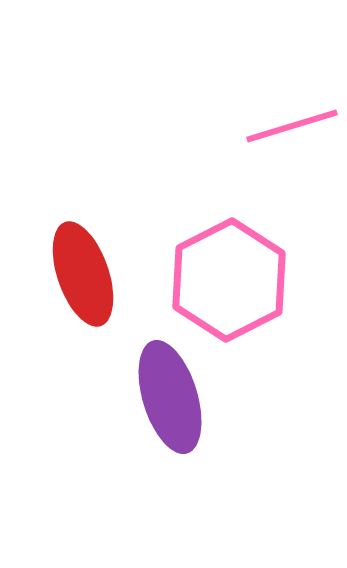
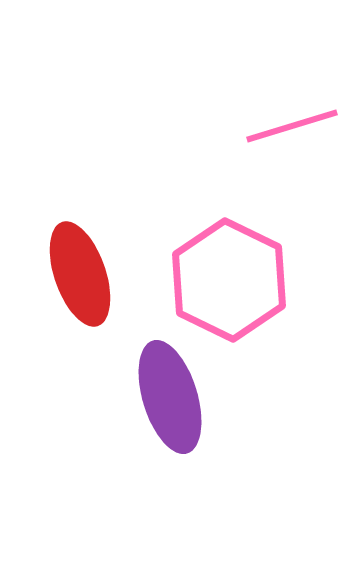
red ellipse: moved 3 px left
pink hexagon: rotated 7 degrees counterclockwise
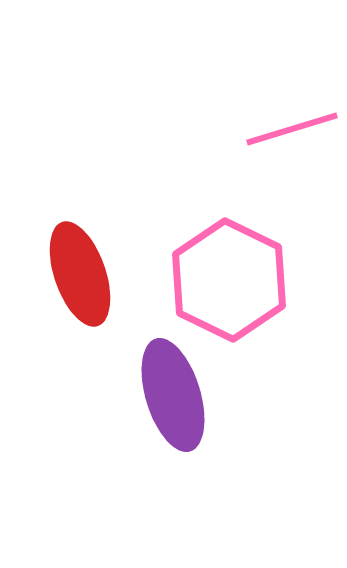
pink line: moved 3 px down
purple ellipse: moved 3 px right, 2 px up
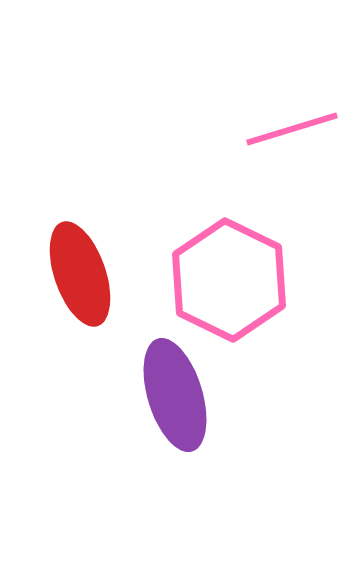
purple ellipse: moved 2 px right
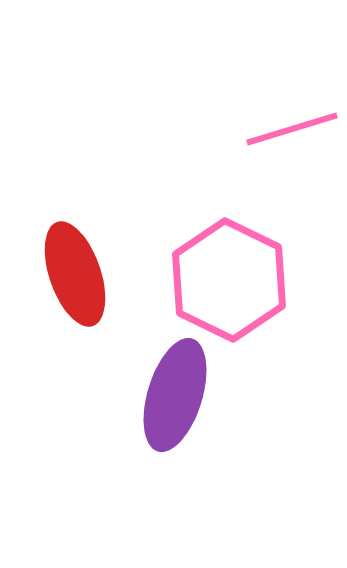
red ellipse: moved 5 px left
purple ellipse: rotated 34 degrees clockwise
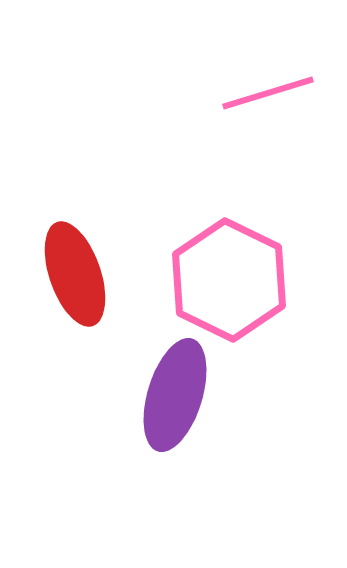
pink line: moved 24 px left, 36 px up
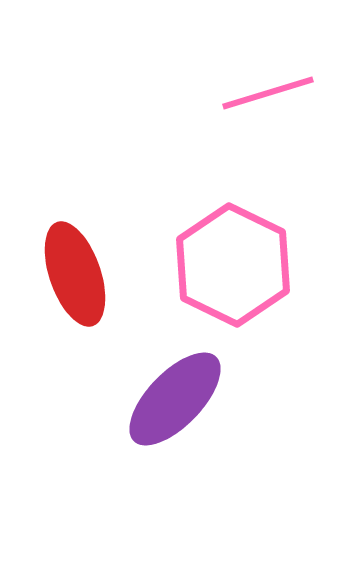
pink hexagon: moved 4 px right, 15 px up
purple ellipse: moved 4 px down; rotated 27 degrees clockwise
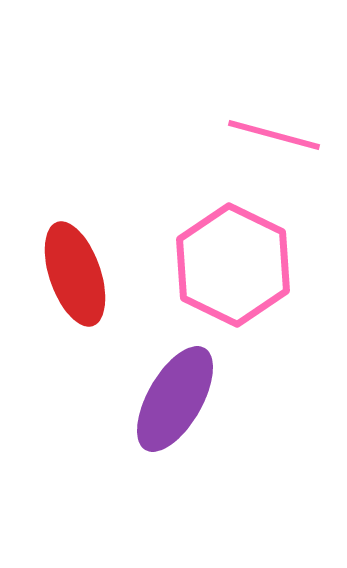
pink line: moved 6 px right, 42 px down; rotated 32 degrees clockwise
purple ellipse: rotated 14 degrees counterclockwise
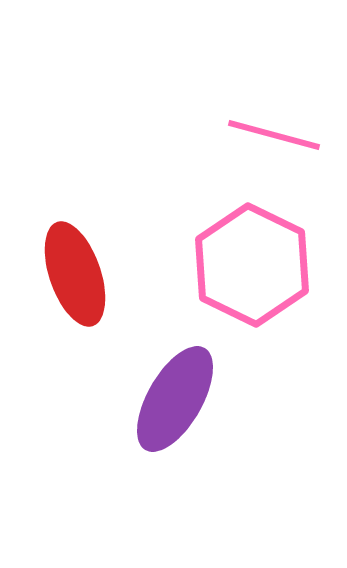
pink hexagon: moved 19 px right
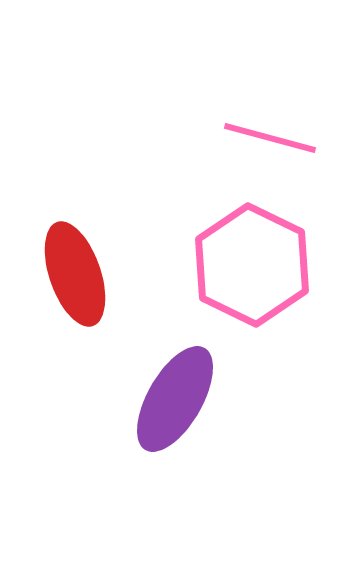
pink line: moved 4 px left, 3 px down
